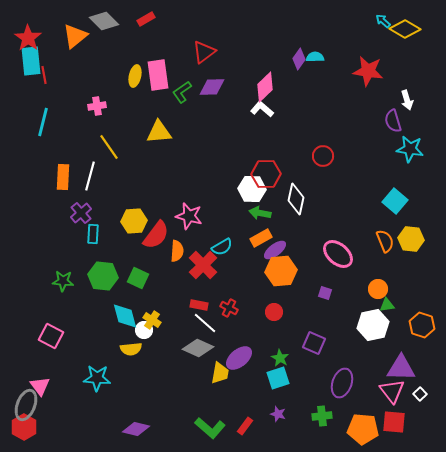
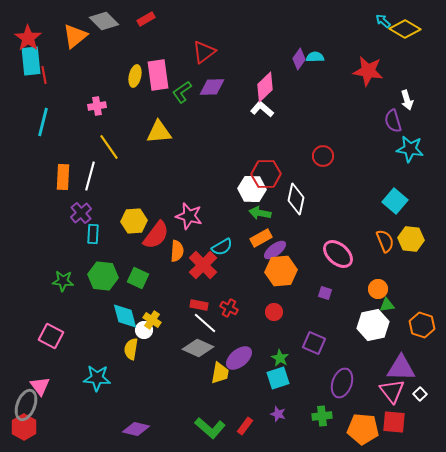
yellow semicircle at (131, 349): rotated 105 degrees clockwise
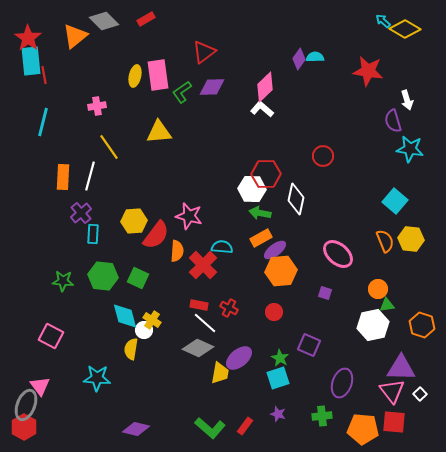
cyan semicircle at (222, 247): rotated 145 degrees counterclockwise
purple square at (314, 343): moved 5 px left, 2 px down
